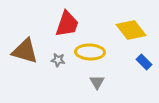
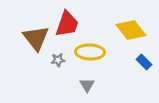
brown triangle: moved 11 px right, 13 px up; rotated 36 degrees clockwise
gray star: rotated 16 degrees counterclockwise
gray triangle: moved 10 px left, 3 px down
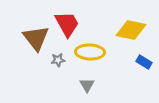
red trapezoid: rotated 48 degrees counterclockwise
yellow diamond: rotated 40 degrees counterclockwise
blue rectangle: rotated 14 degrees counterclockwise
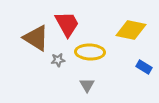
brown triangle: rotated 20 degrees counterclockwise
blue rectangle: moved 5 px down
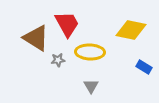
gray triangle: moved 4 px right, 1 px down
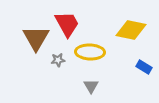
brown triangle: rotated 28 degrees clockwise
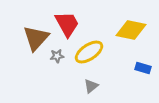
brown triangle: rotated 12 degrees clockwise
yellow ellipse: moved 1 px left; rotated 36 degrees counterclockwise
gray star: moved 1 px left, 4 px up
blue rectangle: moved 1 px left, 1 px down; rotated 14 degrees counterclockwise
gray triangle: rotated 21 degrees clockwise
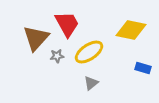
gray triangle: moved 3 px up
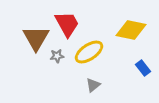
brown triangle: rotated 12 degrees counterclockwise
blue rectangle: rotated 35 degrees clockwise
gray triangle: moved 2 px right, 2 px down
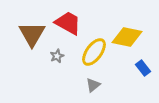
red trapezoid: moved 1 px right, 1 px up; rotated 32 degrees counterclockwise
yellow diamond: moved 4 px left, 7 px down
brown triangle: moved 4 px left, 4 px up
yellow ellipse: moved 5 px right; rotated 20 degrees counterclockwise
gray star: rotated 16 degrees counterclockwise
